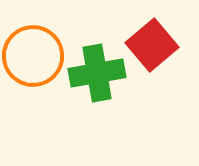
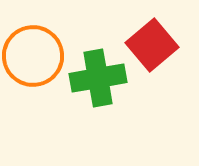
green cross: moved 1 px right, 5 px down
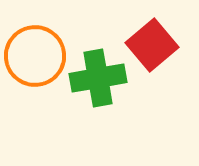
orange circle: moved 2 px right
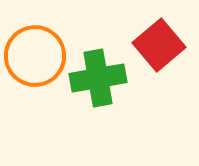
red square: moved 7 px right
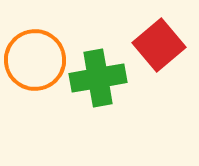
orange circle: moved 4 px down
